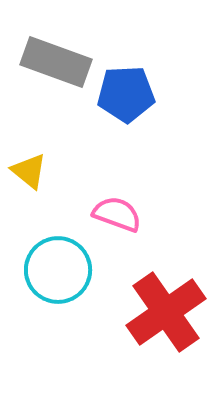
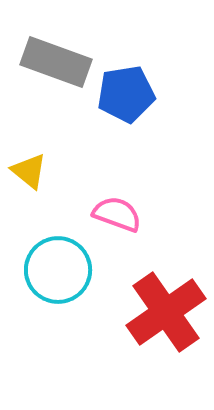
blue pentagon: rotated 6 degrees counterclockwise
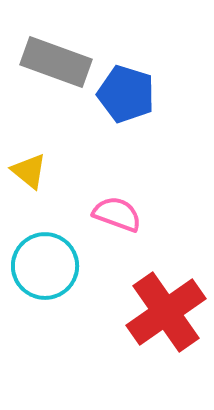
blue pentagon: rotated 26 degrees clockwise
cyan circle: moved 13 px left, 4 px up
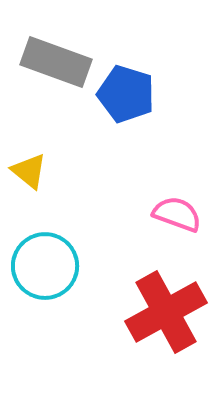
pink semicircle: moved 60 px right
red cross: rotated 6 degrees clockwise
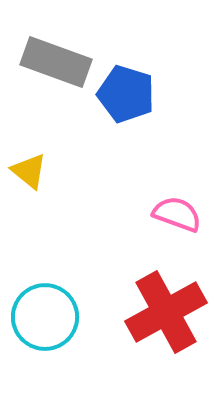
cyan circle: moved 51 px down
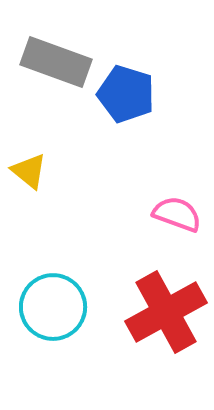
cyan circle: moved 8 px right, 10 px up
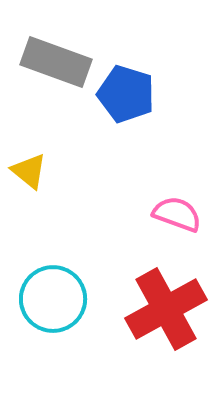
cyan circle: moved 8 px up
red cross: moved 3 px up
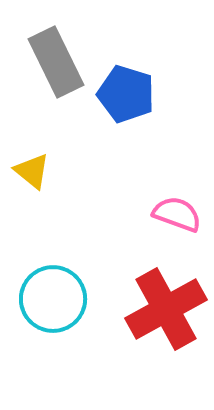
gray rectangle: rotated 44 degrees clockwise
yellow triangle: moved 3 px right
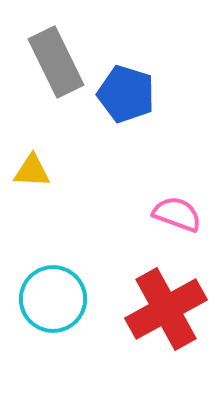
yellow triangle: rotated 36 degrees counterclockwise
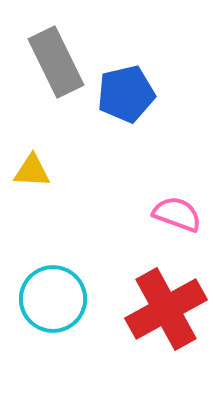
blue pentagon: rotated 30 degrees counterclockwise
